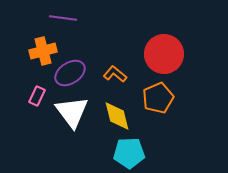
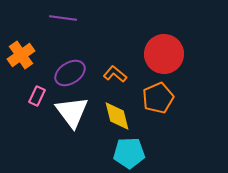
orange cross: moved 22 px left, 4 px down; rotated 20 degrees counterclockwise
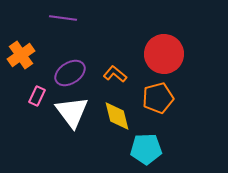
orange pentagon: rotated 8 degrees clockwise
cyan pentagon: moved 17 px right, 4 px up
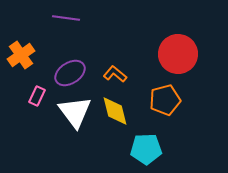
purple line: moved 3 px right
red circle: moved 14 px right
orange pentagon: moved 7 px right, 2 px down
white triangle: moved 3 px right
yellow diamond: moved 2 px left, 5 px up
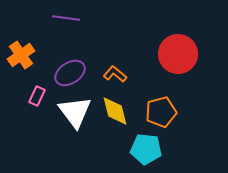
orange pentagon: moved 4 px left, 12 px down
cyan pentagon: rotated 8 degrees clockwise
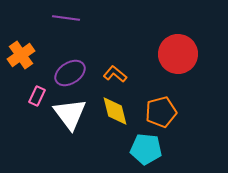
white triangle: moved 5 px left, 2 px down
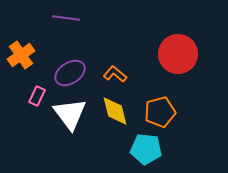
orange pentagon: moved 1 px left
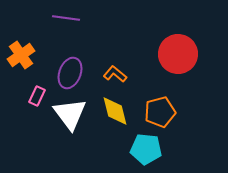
purple ellipse: rotated 36 degrees counterclockwise
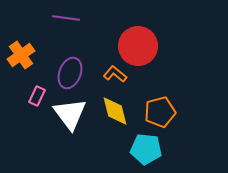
red circle: moved 40 px left, 8 px up
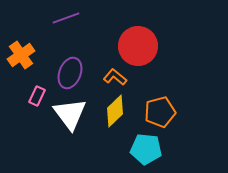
purple line: rotated 28 degrees counterclockwise
orange L-shape: moved 3 px down
yellow diamond: rotated 60 degrees clockwise
